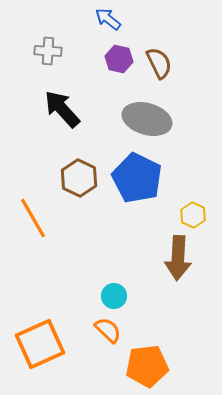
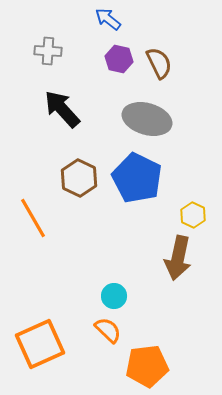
brown arrow: rotated 9 degrees clockwise
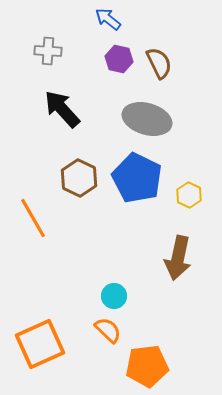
yellow hexagon: moved 4 px left, 20 px up
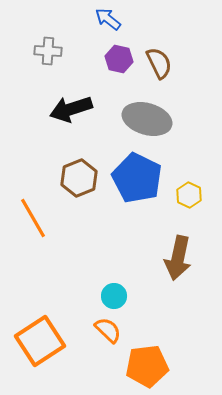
black arrow: moved 9 px right; rotated 66 degrees counterclockwise
brown hexagon: rotated 12 degrees clockwise
orange square: moved 3 px up; rotated 9 degrees counterclockwise
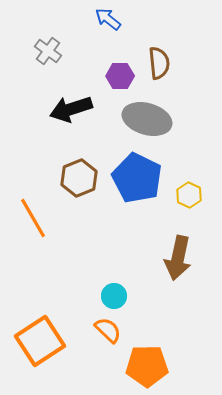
gray cross: rotated 32 degrees clockwise
purple hexagon: moved 1 px right, 17 px down; rotated 12 degrees counterclockwise
brown semicircle: rotated 20 degrees clockwise
orange pentagon: rotated 6 degrees clockwise
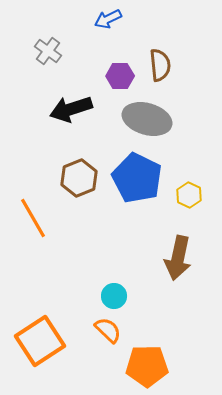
blue arrow: rotated 64 degrees counterclockwise
brown semicircle: moved 1 px right, 2 px down
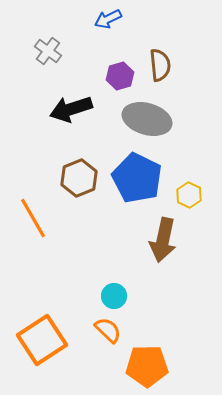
purple hexagon: rotated 16 degrees counterclockwise
brown arrow: moved 15 px left, 18 px up
orange square: moved 2 px right, 1 px up
